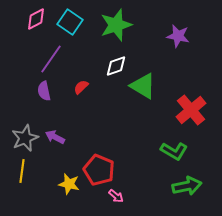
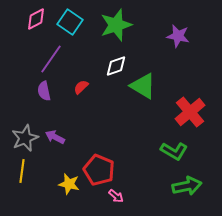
red cross: moved 1 px left, 2 px down
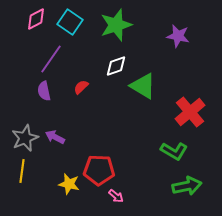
red pentagon: rotated 20 degrees counterclockwise
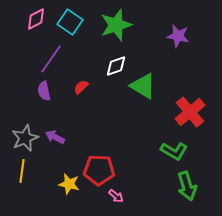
green arrow: rotated 84 degrees clockwise
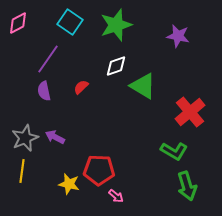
pink diamond: moved 18 px left, 4 px down
purple line: moved 3 px left
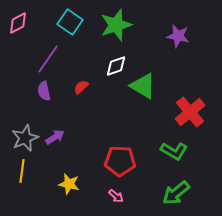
purple arrow: rotated 120 degrees clockwise
red pentagon: moved 21 px right, 9 px up
green arrow: moved 11 px left, 7 px down; rotated 68 degrees clockwise
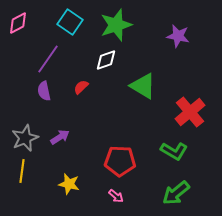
white diamond: moved 10 px left, 6 px up
purple arrow: moved 5 px right
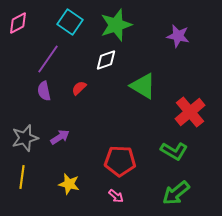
red semicircle: moved 2 px left, 1 px down
gray star: rotated 8 degrees clockwise
yellow line: moved 6 px down
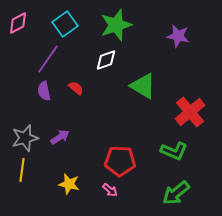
cyan square: moved 5 px left, 2 px down; rotated 20 degrees clockwise
red semicircle: moved 3 px left; rotated 84 degrees clockwise
green L-shape: rotated 8 degrees counterclockwise
yellow line: moved 7 px up
pink arrow: moved 6 px left, 6 px up
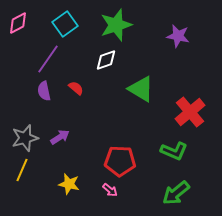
green triangle: moved 2 px left, 3 px down
yellow line: rotated 15 degrees clockwise
